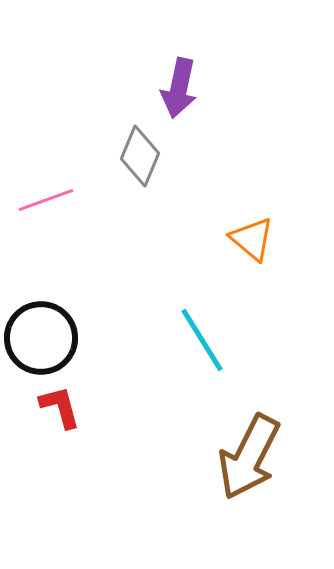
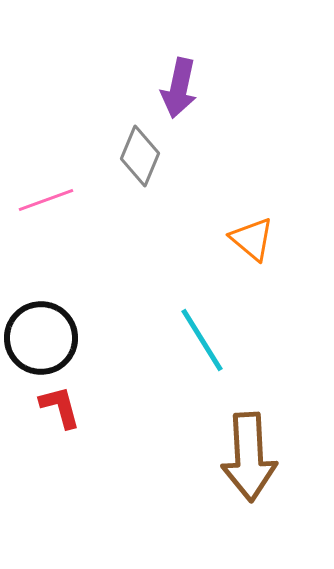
brown arrow: rotated 30 degrees counterclockwise
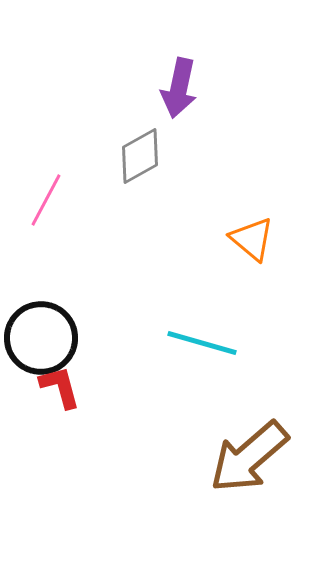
gray diamond: rotated 38 degrees clockwise
pink line: rotated 42 degrees counterclockwise
cyan line: moved 3 px down; rotated 42 degrees counterclockwise
red L-shape: moved 20 px up
brown arrow: rotated 52 degrees clockwise
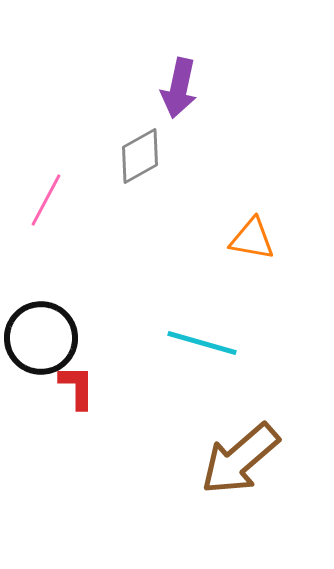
orange triangle: rotated 30 degrees counterclockwise
red L-shape: moved 17 px right; rotated 15 degrees clockwise
brown arrow: moved 9 px left, 2 px down
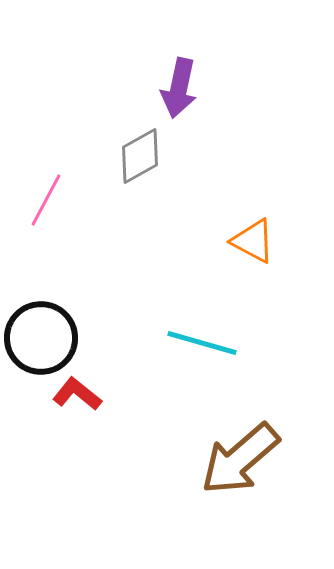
orange triangle: moved 1 px right, 2 px down; rotated 18 degrees clockwise
red L-shape: moved 7 px down; rotated 51 degrees counterclockwise
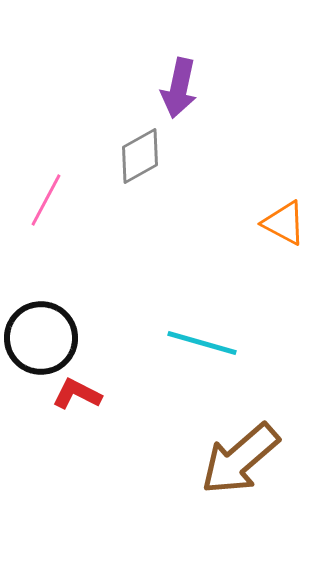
orange triangle: moved 31 px right, 18 px up
red L-shape: rotated 12 degrees counterclockwise
